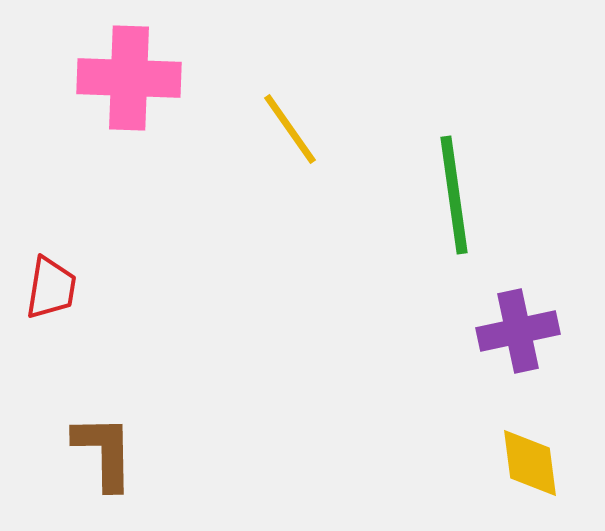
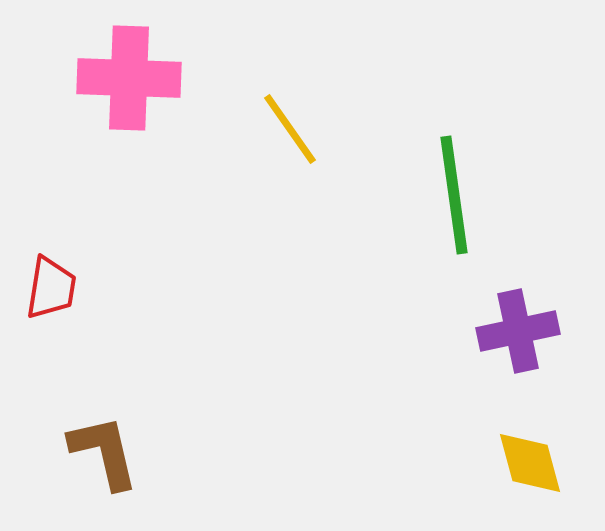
brown L-shape: rotated 12 degrees counterclockwise
yellow diamond: rotated 8 degrees counterclockwise
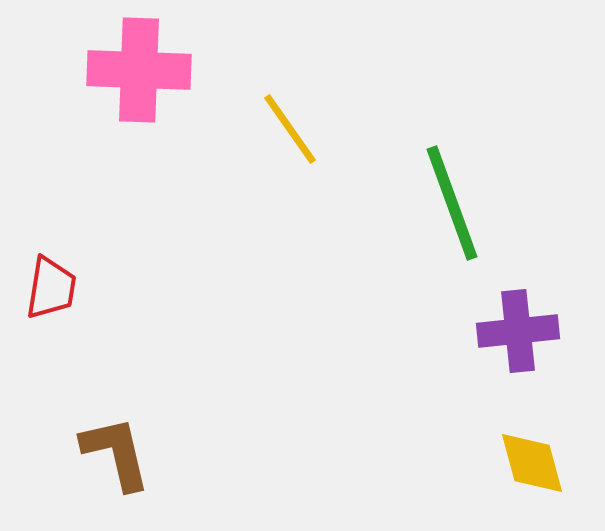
pink cross: moved 10 px right, 8 px up
green line: moved 2 px left, 8 px down; rotated 12 degrees counterclockwise
purple cross: rotated 6 degrees clockwise
brown L-shape: moved 12 px right, 1 px down
yellow diamond: moved 2 px right
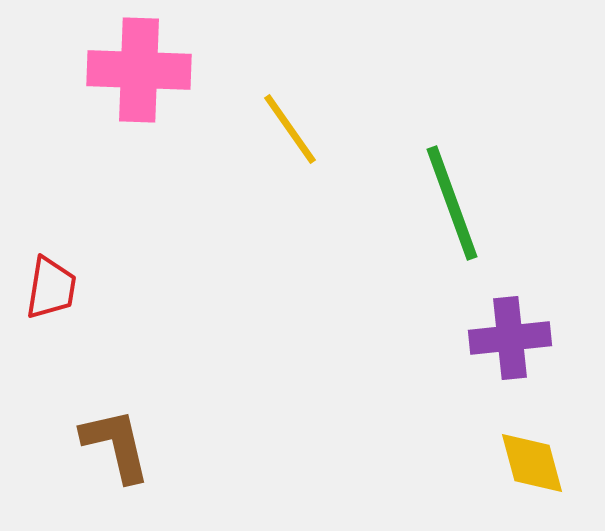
purple cross: moved 8 px left, 7 px down
brown L-shape: moved 8 px up
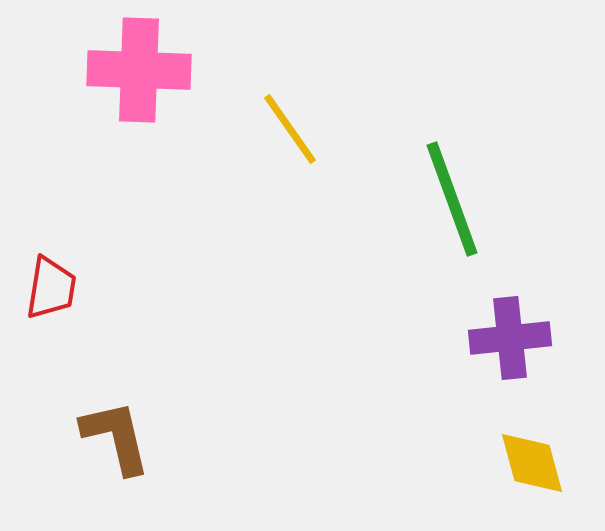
green line: moved 4 px up
brown L-shape: moved 8 px up
